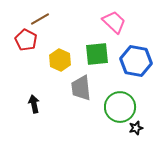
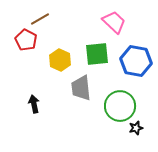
green circle: moved 1 px up
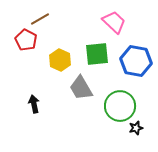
gray trapezoid: rotated 24 degrees counterclockwise
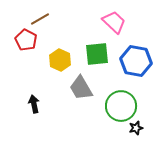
green circle: moved 1 px right
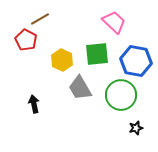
yellow hexagon: moved 2 px right
gray trapezoid: moved 1 px left
green circle: moved 11 px up
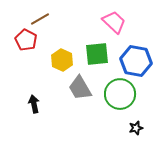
green circle: moved 1 px left, 1 px up
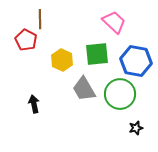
brown line: rotated 60 degrees counterclockwise
gray trapezoid: moved 4 px right, 1 px down
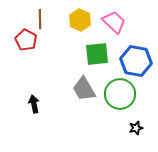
yellow hexagon: moved 18 px right, 40 px up
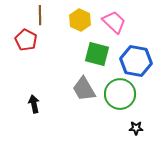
brown line: moved 4 px up
green square: rotated 20 degrees clockwise
black star: rotated 16 degrees clockwise
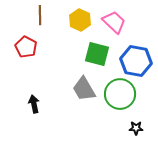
red pentagon: moved 7 px down
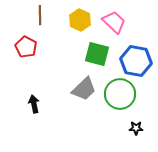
gray trapezoid: rotated 104 degrees counterclockwise
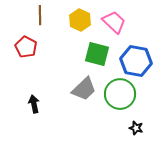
black star: rotated 16 degrees clockwise
